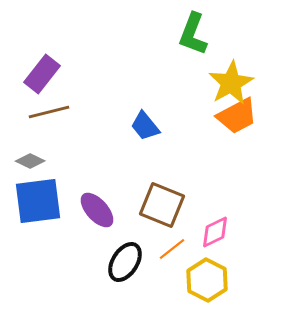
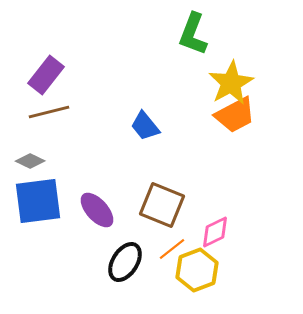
purple rectangle: moved 4 px right, 1 px down
orange trapezoid: moved 2 px left, 1 px up
yellow hexagon: moved 10 px left, 10 px up; rotated 12 degrees clockwise
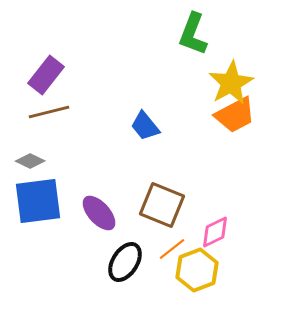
purple ellipse: moved 2 px right, 3 px down
